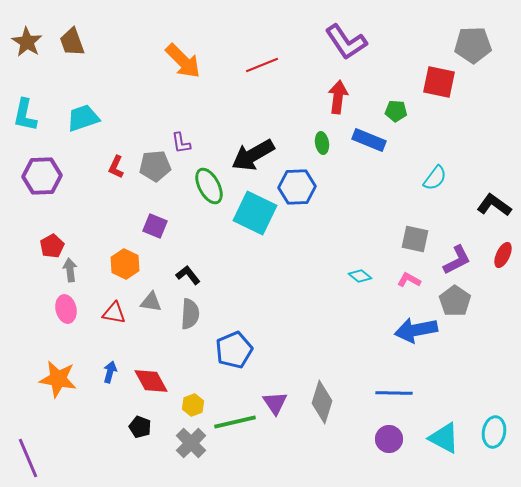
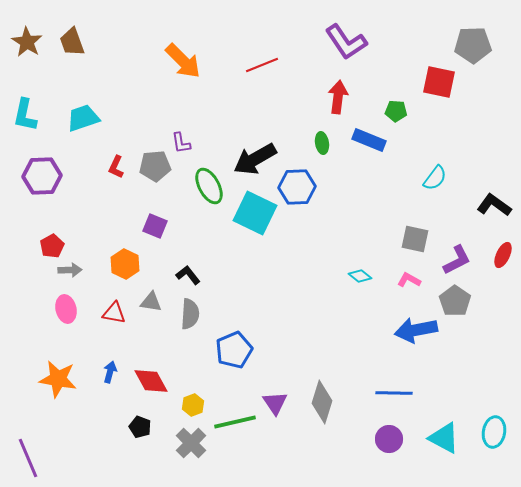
black arrow at (253, 155): moved 2 px right, 4 px down
gray arrow at (70, 270): rotated 95 degrees clockwise
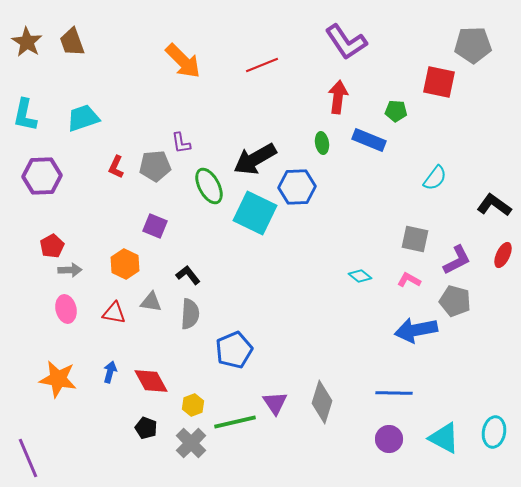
gray pentagon at (455, 301): rotated 20 degrees counterclockwise
black pentagon at (140, 427): moved 6 px right, 1 px down
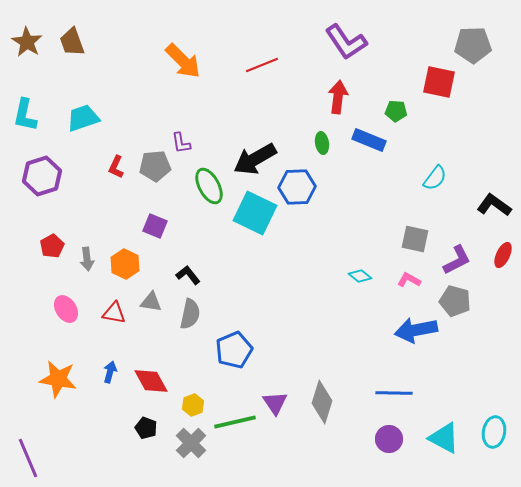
purple hexagon at (42, 176): rotated 15 degrees counterclockwise
gray arrow at (70, 270): moved 17 px right, 11 px up; rotated 85 degrees clockwise
pink ellipse at (66, 309): rotated 20 degrees counterclockwise
gray semicircle at (190, 314): rotated 8 degrees clockwise
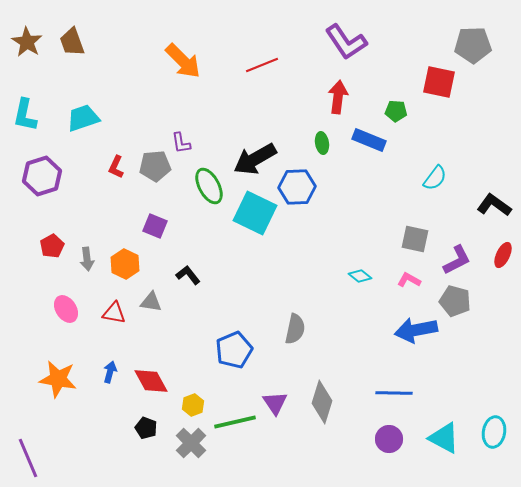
gray semicircle at (190, 314): moved 105 px right, 15 px down
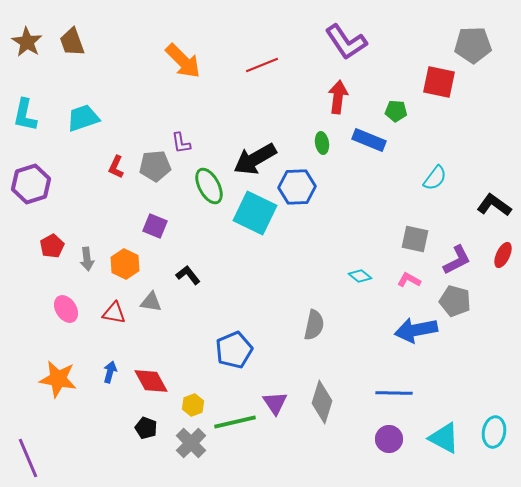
purple hexagon at (42, 176): moved 11 px left, 8 px down
gray semicircle at (295, 329): moved 19 px right, 4 px up
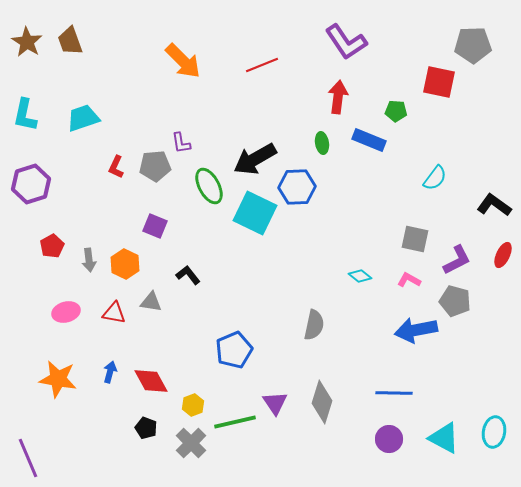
brown trapezoid at (72, 42): moved 2 px left, 1 px up
gray arrow at (87, 259): moved 2 px right, 1 px down
pink ellipse at (66, 309): moved 3 px down; rotated 72 degrees counterclockwise
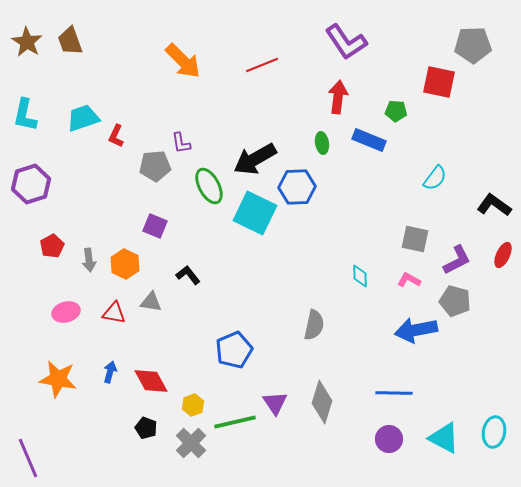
red L-shape at (116, 167): moved 31 px up
cyan diamond at (360, 276): rotated 50 degrees clockwise
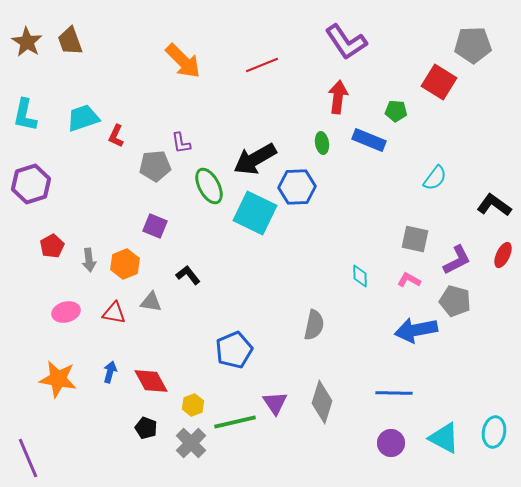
red square at (439, 82): rotated 20 degrees clockwise
orange hexagon at (125, 264): rotated 12 degrees clockwise
purple circle at (389, 439): moved 2 px right, 4 px down
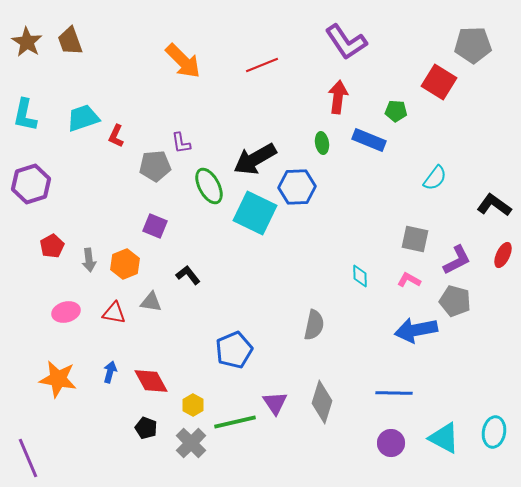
yellow hexagon at (193, 405): rotated 10 degrees counterclockwise
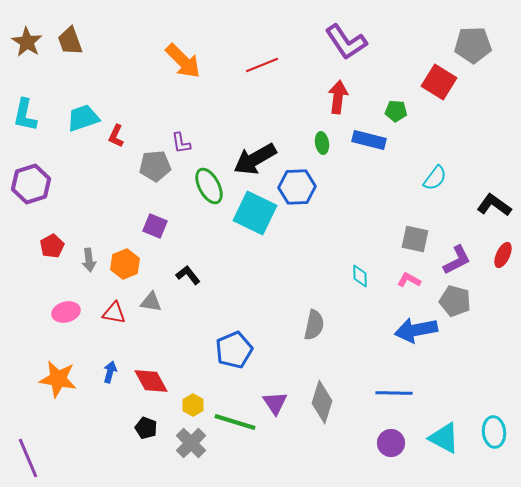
blue rectangle at (369, 140): rotated 8 degrees counterclockwise
green line at (235, 422): rotated 30 degrees clockwise
cyan ellipse at (494, 432): rotated 16 degrees counterclockwise
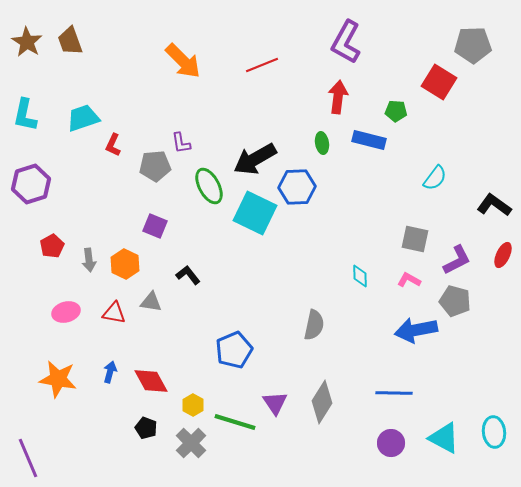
purple L-shape at (346, 42): rotated 63 degrees clockwise
red L-shape at (116, 136): moved 3 px left, 9 px down
orange hexagon at (125, 264): rotated 12 degrees counterclockwise
gray diamond at (322, 402): rotated 15 degrees clockwise
